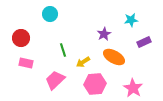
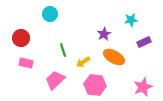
pink hexagon: moved 1 px down; rotated 10 degrees clockwise
pink star: moved 10 px right, 1 px up; rotated 18 degrees clockwise
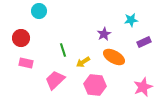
cyan circle: moved 11 px left, 3 px up
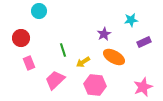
pink rectangle: moved 3 px right; rotated 56 degrees clockwise
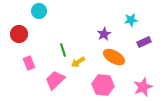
red circle: moved 2 px left, 4 px up
yellow arrow: moved 5 px left
pink hexagon: moved 8 px right
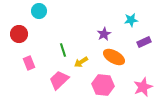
yellow arrow: moved 3 px right
pink trapezoid: moved 4 px right
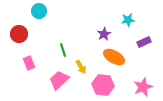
cyan star: moved 3 px left
yellow arrow: moved 5 px down; rotated 88 degrees counterclockwise
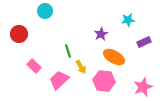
cyan circle: moved 6 px right
purple star: moved 3 px left
green line: moved 5 px right, 1 px down
pink rectangle: moved 5 px right, 3 px down; rotated 24 degrees counterclockwise
pink hexagon: moved 1 px right, 4 px up
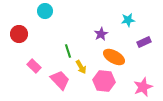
pink trapezoid: moved 1 px right; rotated 90 degrees clockwise
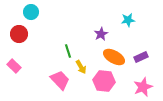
cyan circle: moved 14 px left, 1 px down
purple rectangle: moved 3 px left, 15 px down
pink rectangle: moved 20 px left
